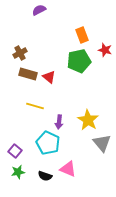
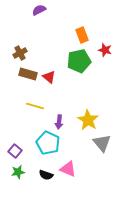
black semicircle: moved 1 px right, 1 px up
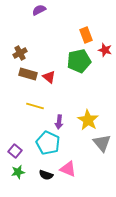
orange rectangle: moved 4 px right
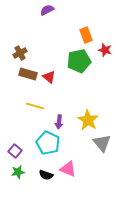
purple semicircle: moved 8 px right
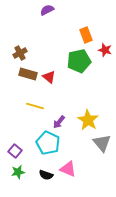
purple arrow: rotated 32 degrees clockwise
